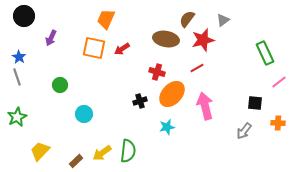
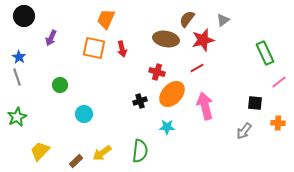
red arrow: rotated 70 degrees counterclockwise
cyan star: rotated 14 degrees clockwise
green semicircle: moved 12 px right
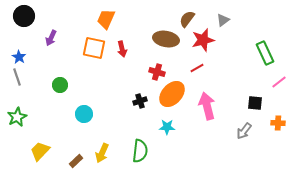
pink arrow: moved 2 px right
yellow arrow: rotated 30 degrees counterclockwise
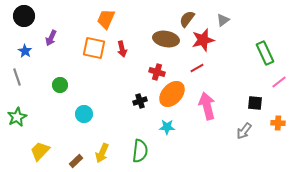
blue star: moved 6 px right, 6 px up
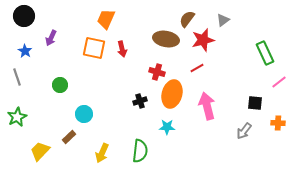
orange ellipse: rotated 28 degrees counterclockwise
brown rectangle: moved 7 px left, 24 px up
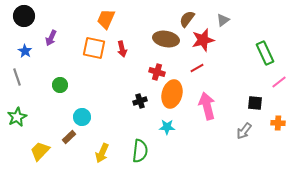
cyan circle: moved 2 px left, 3 px down
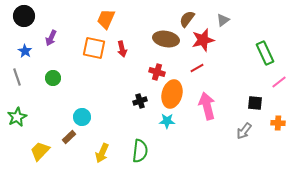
green circle: moved 7 px left, 7 px up
cyan star: moved 6 px up
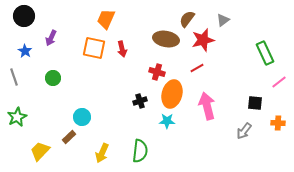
gray line: moved 3 px left
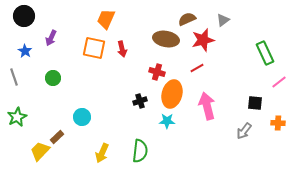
brown semicircle: rotated 30 degrees clockwise
brown rectangle: moved 12 px left
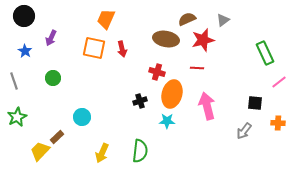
red line: rotated 32 degrees clockwise
gray line: moved 4 px down
